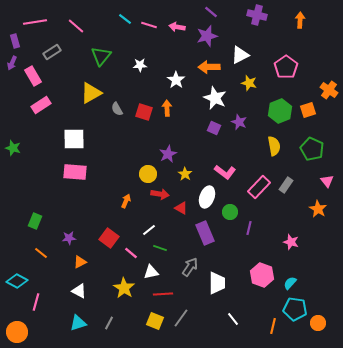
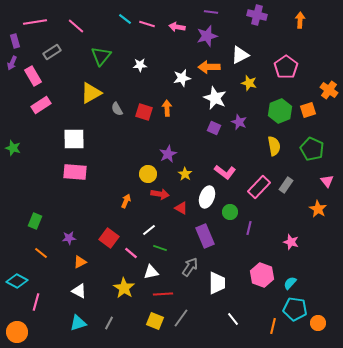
purple line at (211, 12): rotated 32 degrees counterclockwise
pink line at (149, 25): moved 2 px left, 1 px up
white star at (176, 80): moved 6 px right, 2 px up; rotated 24 degrees clockwise
purple rectangle at (205, 233): moved 3 px down
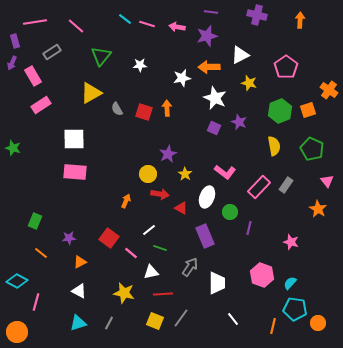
yellow star at (124, 288): moved 5 px down; rotated 20 degrees counterclockwise
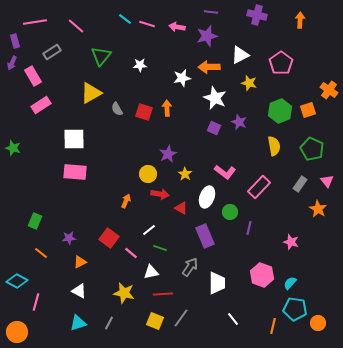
pink pentagon at (286, 67): moved 5 px left, 4 px up
gray rectangle at (286, 185): moved 14 px right, 1 px up
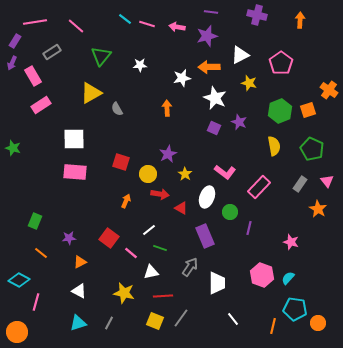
purple rectangle at (15, 41): rotated 48 degrees clockwise
red square at (144, 112): moved 23 px left, 50 px down
cyan diamond at (17, 281): moved 2 px right, 1 px up
cyan semicircle at (290, 283): moved 2 px left, 5 px up
red line at (163, 294): moved 2 px down
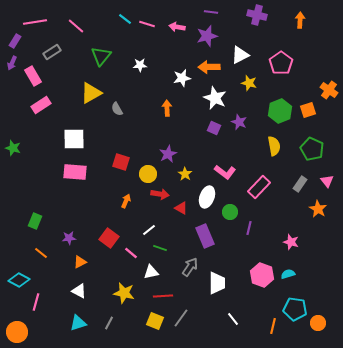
cyan semicircle at (288, 278): moved 4 px up; rotated 32 degrees clockwise
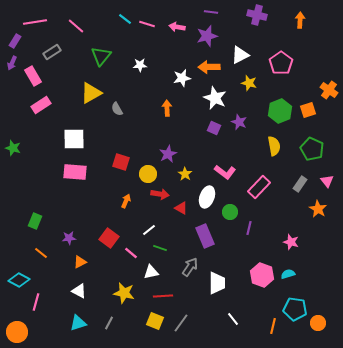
gray line at (181, 318): moved 5 px down
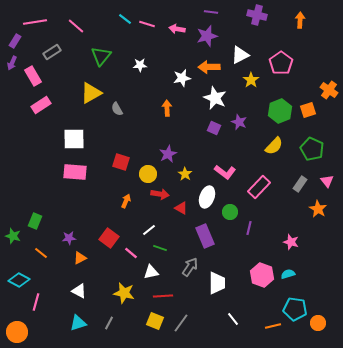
pink arrow at (177, 27): moved 2 px down
yellow star at (249, 83): moved 2 px right, 3 px up; rotated 21 degrees clockwise
yellow semicircle at (274, 146): rotated 54 degrees clockwise
green star at (13, 148): moved 88 px down
orange triangle at (80, 262): moved 4 px up
orange line at (273, 326): rotated 63 degrees clockwise
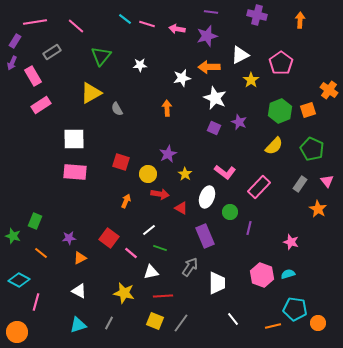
cyan triangle at (78, 323): moved 2 px down
